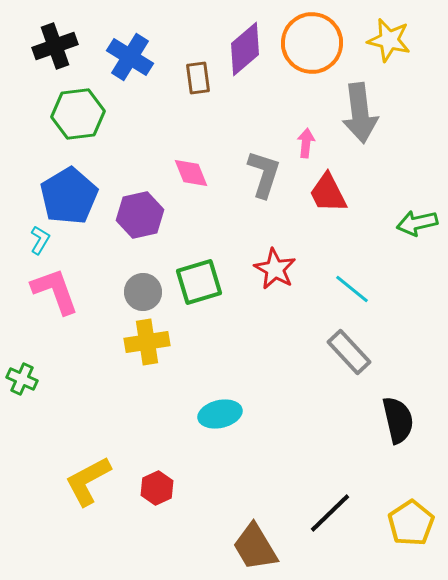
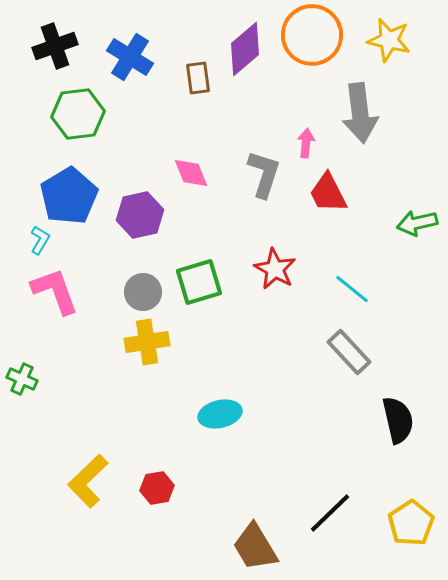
orange circle: moved 8 px up
yellow L-shape: rotated 16 degrees counterclockwise
red hexagon: rotated 16 degrees clockwise
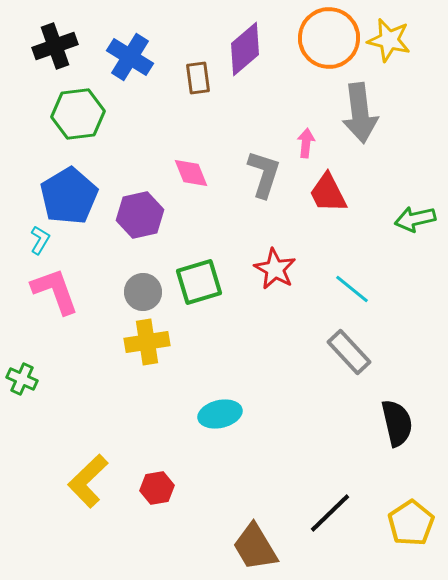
orange circle: moved 17 px right, 3 px down
green arrow: moved 2 px left, 4 px up
black semicircle: moved 1 px left, 3 px down
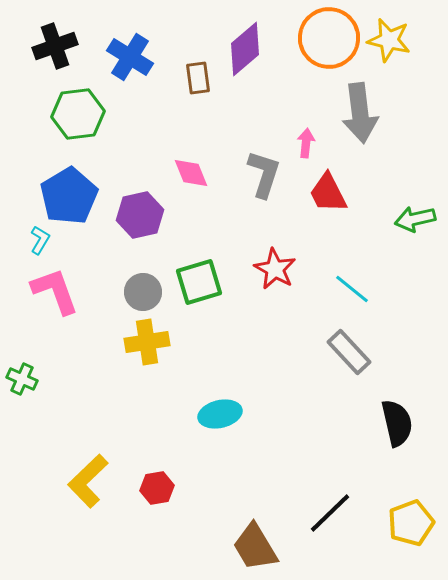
yellow pentagon: rotated 12 degrees clockwise
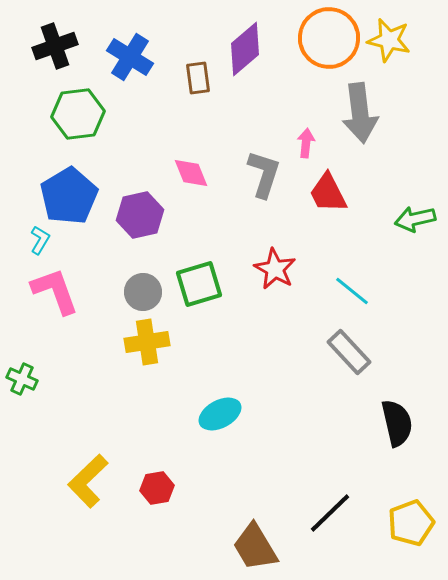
green square: moved 2 px down
cyan line: moved 2 px down
cyan ellipse: rotated 15 degrees counterclockwise
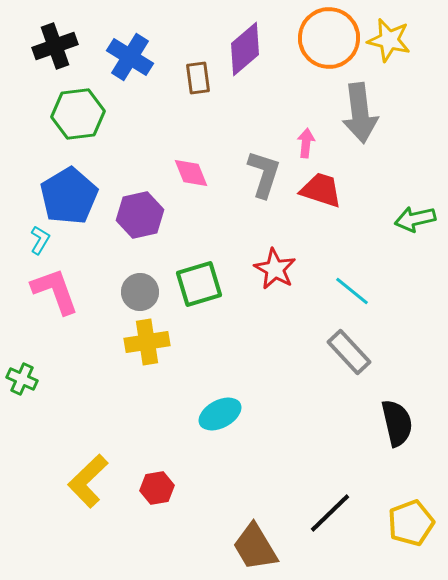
red trapezoid: moved 7 px left, 3 px up; rotated 135 degrees clockwise
gray circle: moved 3 px left
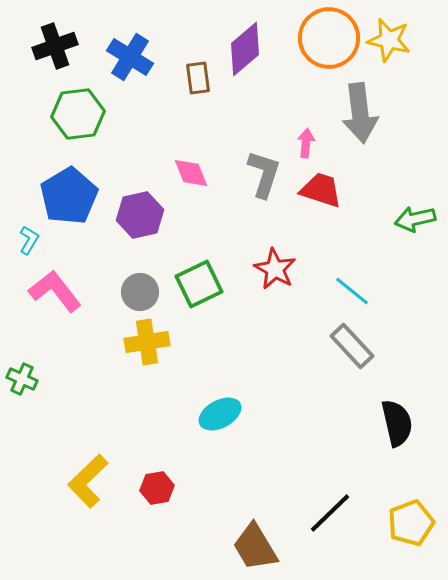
cyan L-shape: moved 11 px left
green square: rotated 9 degrees counterclockwise
pink L-shape: rotated 18 degrees counterclockwise
gray rectangle: moved 3 px right, 6 px up
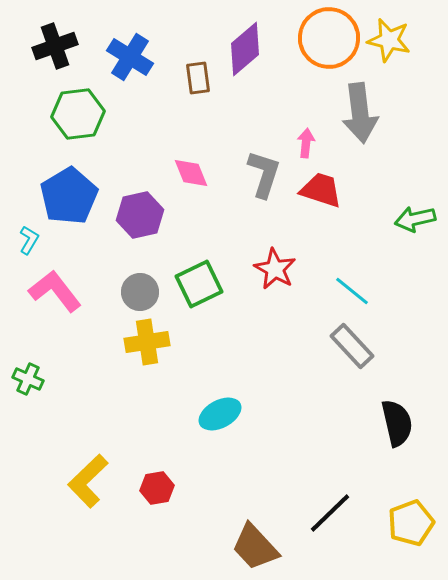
green cross: moved 6 px right
brown trapezoid: rotated 12 degrees counterclockwise
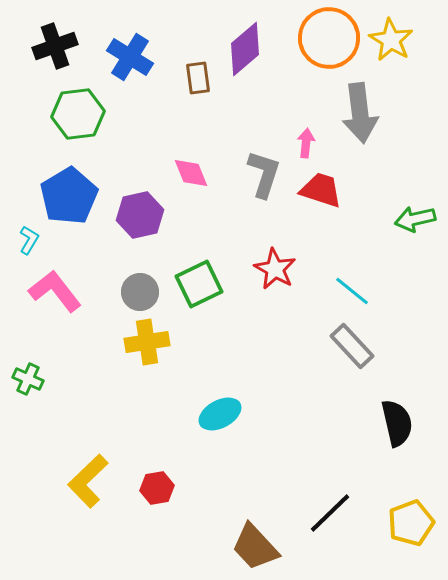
yellow star: moved 2 px right; rotated 18 degrees clockwise
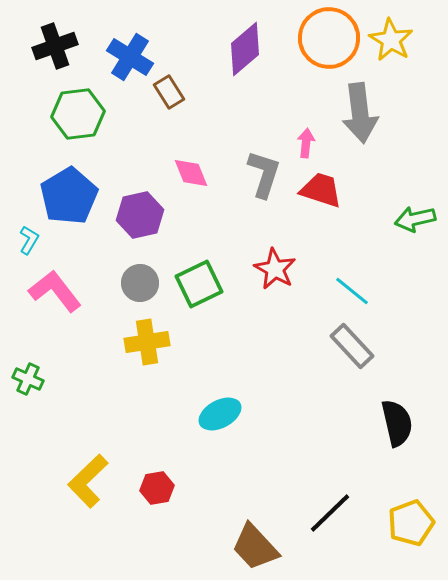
brown rectangle: moved 29 px left, 14 px down; rotated 24 degrees counterclockwise
gray circle: moved 9 px up
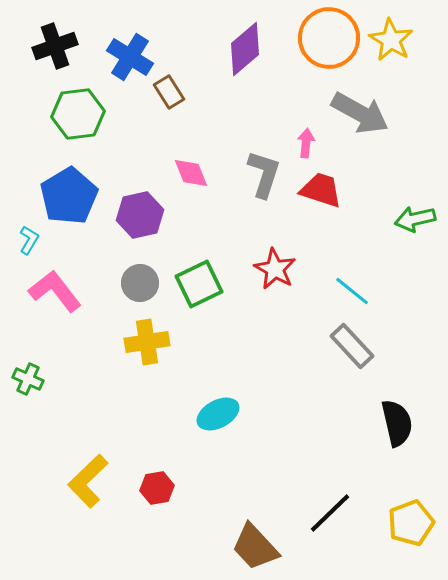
gray arrow: rotated 54 degrees counterclockwise
cyan ellipse: moved 2 px left
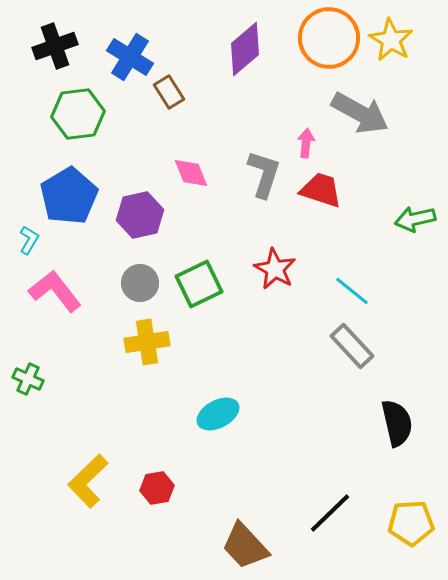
yellow pentagon: rotated 18 degrees clockwise
brown trapezoid: moved 10 px left, 1 px up
